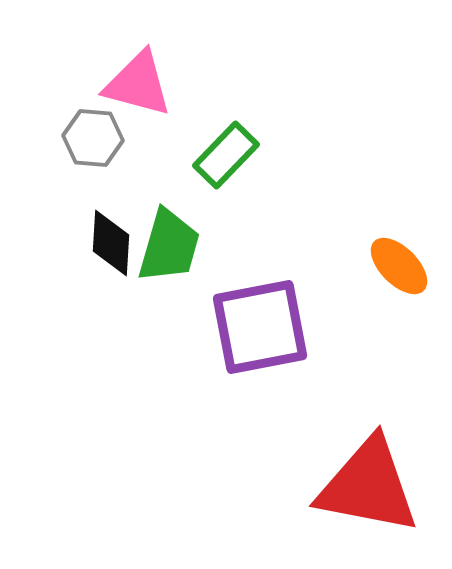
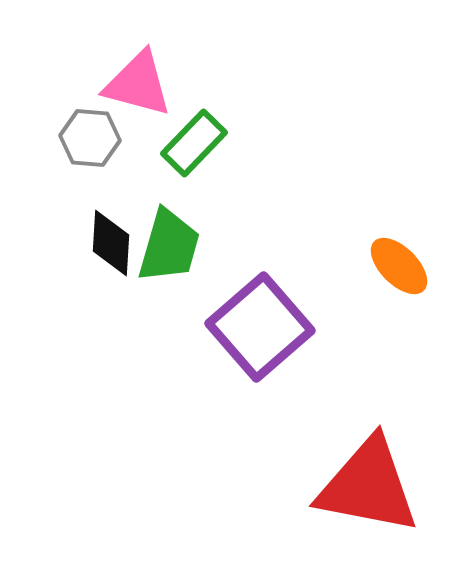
gray hexagon: moved 3 px left
green rectangle: moved 32 px left, 12 px up
purple square: rotated 30 degrees counterclockwise
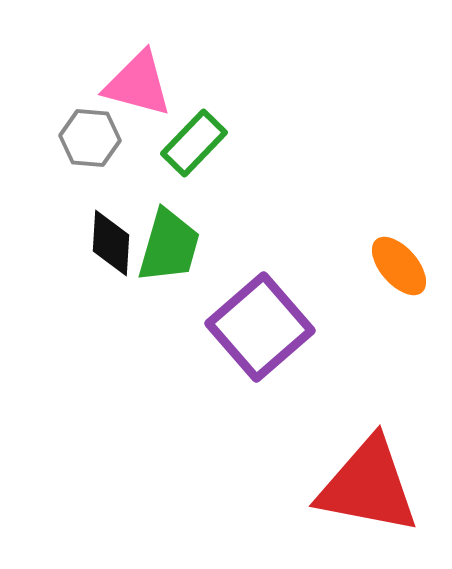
orange ellipse: rotated 4 degrees clockwise
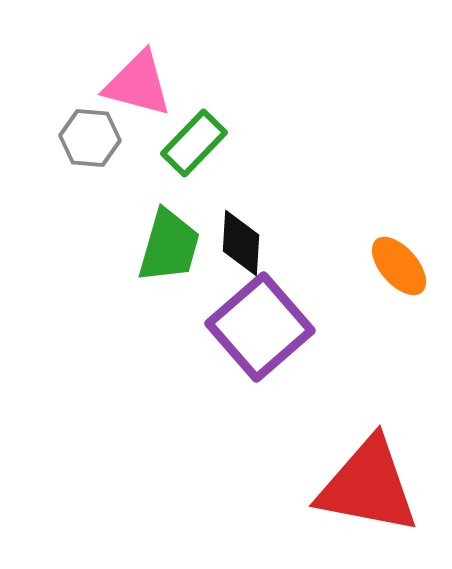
black diamond: moved 130 px right
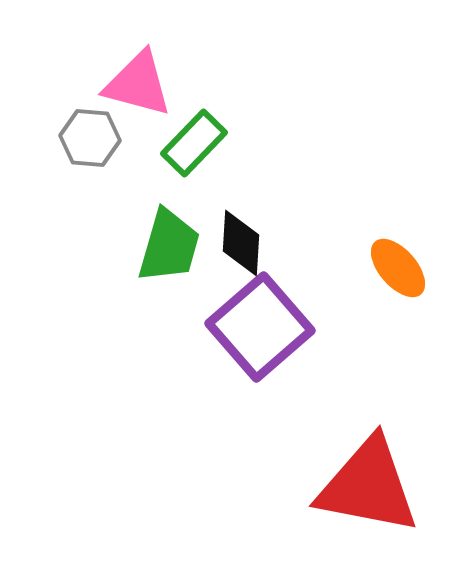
orange ellipse: moved 1 px left, 2 px down
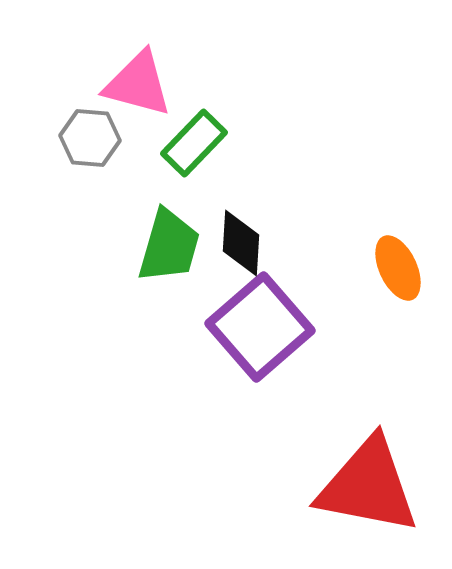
orange ellipse: rotated 16 degrees clockwise
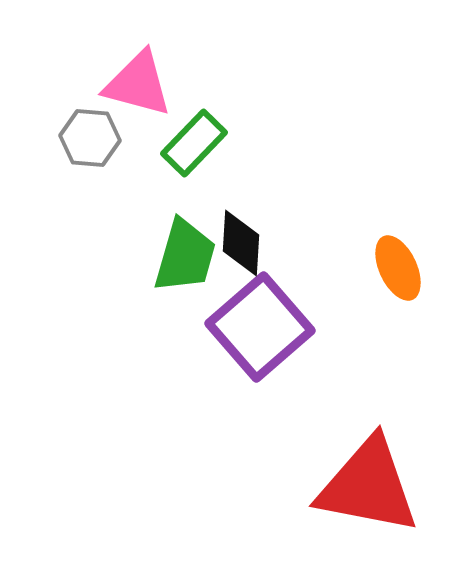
green trapezoid: moved 16 px right, 10 px down
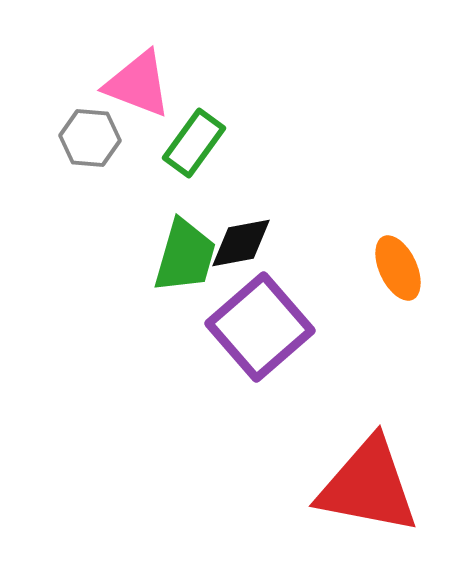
pink triangle: rotated 6 degrees clockwise
green rectangle: rotated 8 degrees counterclockwise
black diamond: rotated 76 degrees clockwise
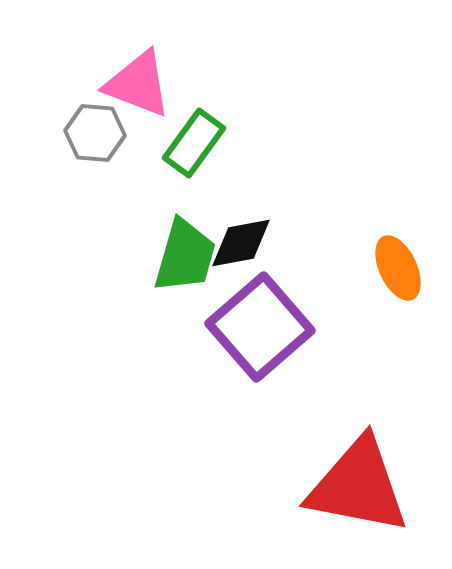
gray hexagon: moved 5 px right, 5 px up
red triangle: moved 10 px left
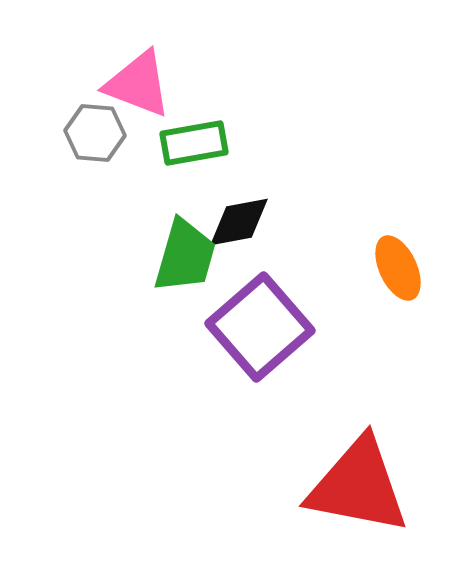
green rectangle: rotated 44 degrees clockwise
black diamond: moved 2 px left, 21 px up
